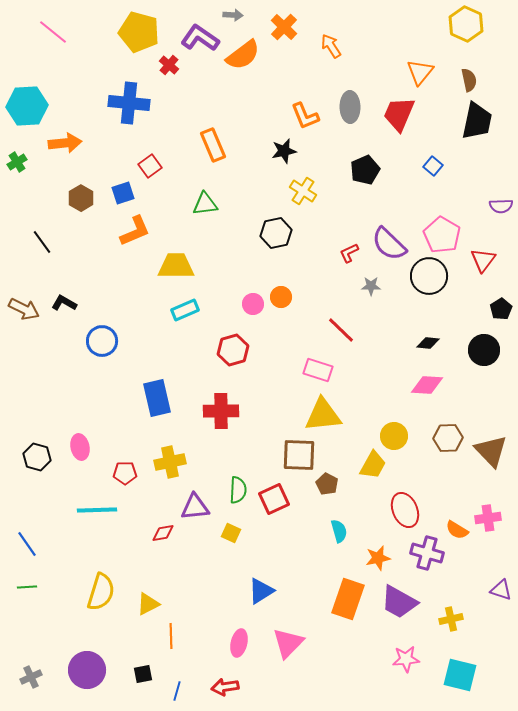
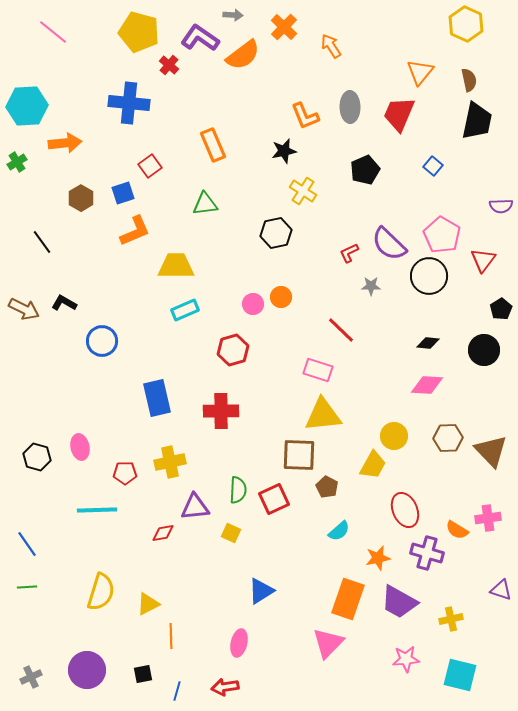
brown pentagon at (327, 484): moved 3 px down
cyan semicircle at (339, 531): rotated 65 degrees clockwise
pink triangle at (288, 643): moved 40 px right
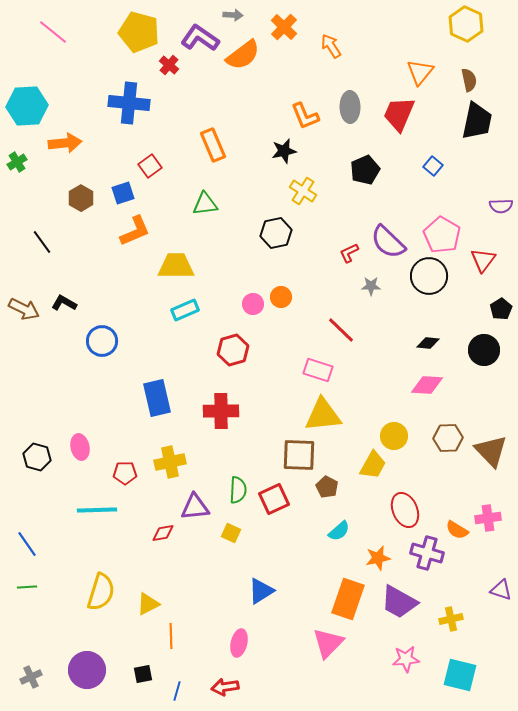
purple semicircle at (389, 244): moved 1 px left, 2 px up
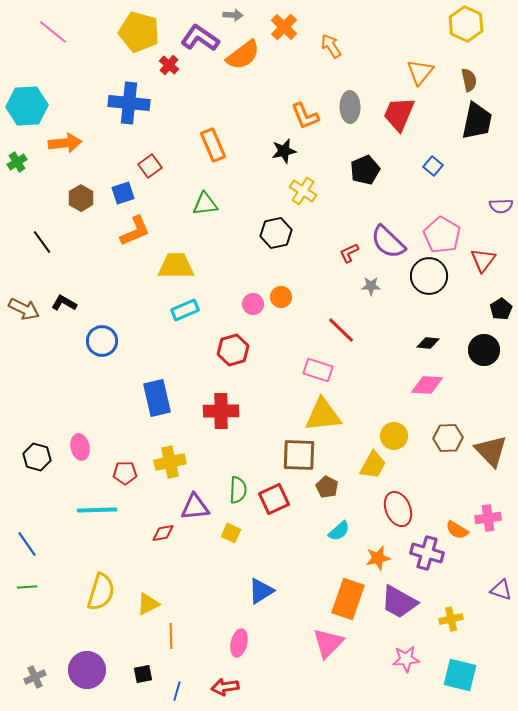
red ellipse at (405, 510): moved 7 px left, 1 px up
gray cross at (31, 677): moved 4 px right
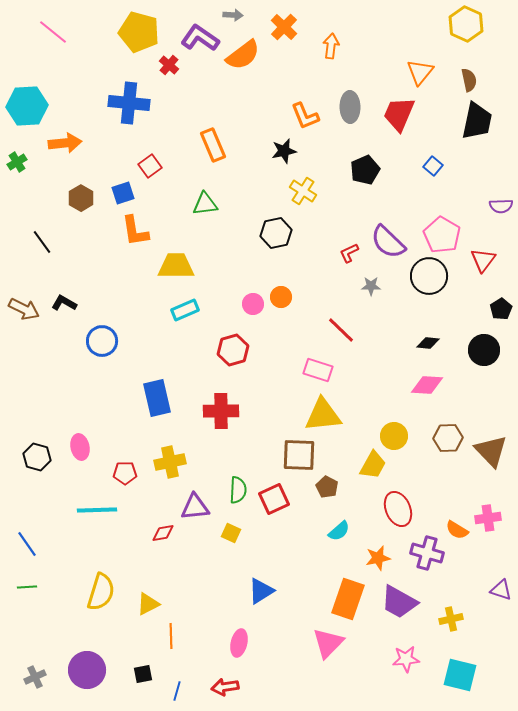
orange arrow at (331, 46): rotated 40 degrees clockwise
orange L-shape at (135, 231): rotated 104 degrees clockwise
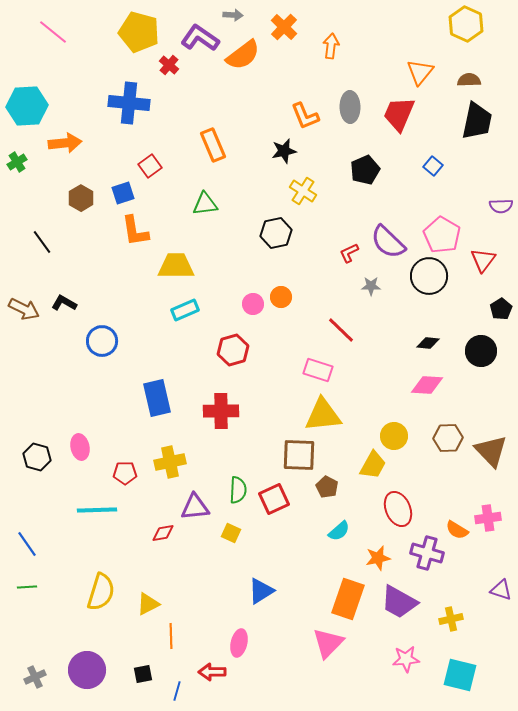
brown semicircle at (469, 80): rotated 80 degrees counterclockwise
black circle at (484, 350): moved 3 px left, 1 px down
red arrow at (225, 687): moved 13 px left, 15 px up; rotated 8 degrees clockwise
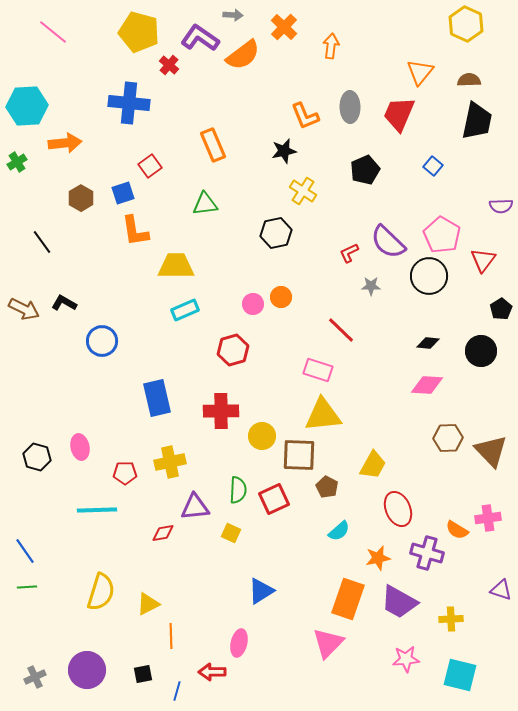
yellow circle at (394, 436): moved 132 px left
blue line at (27, 544): moved 2 px left, 7 px down
yellow cross at (451, 619): rotated 10 degrees clockwise
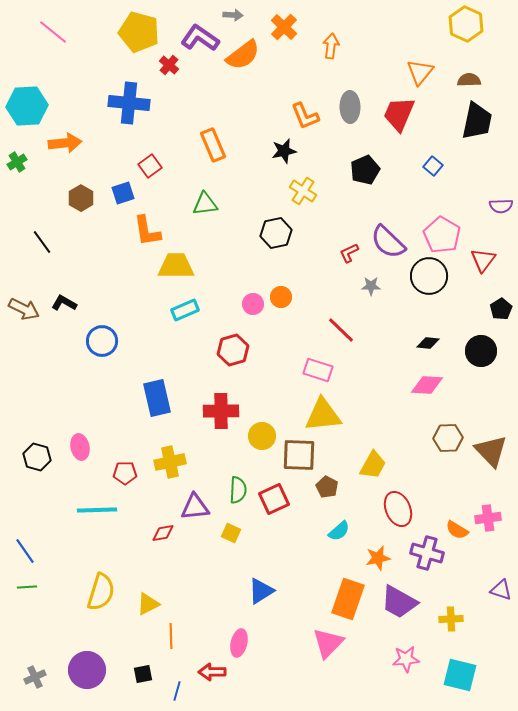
orange L-shape at (135, 231): moved 12 px right
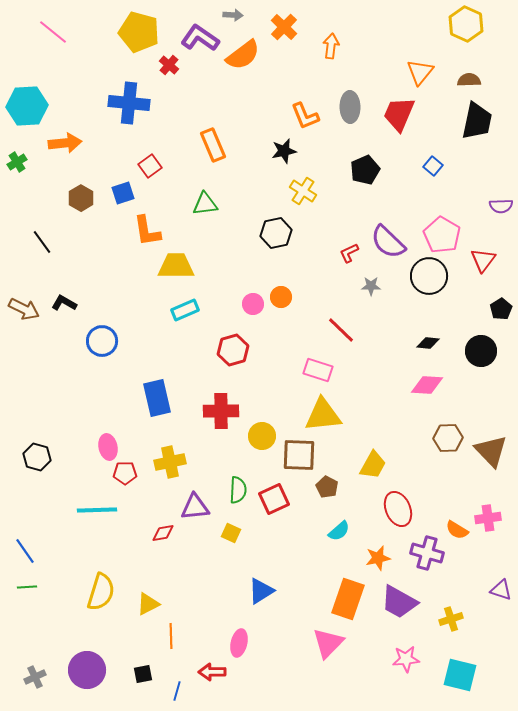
pink ellipse at (80, 447): moved 28 px right
yellow cross at (451, 619): rotated 15 degrees counterclockwise
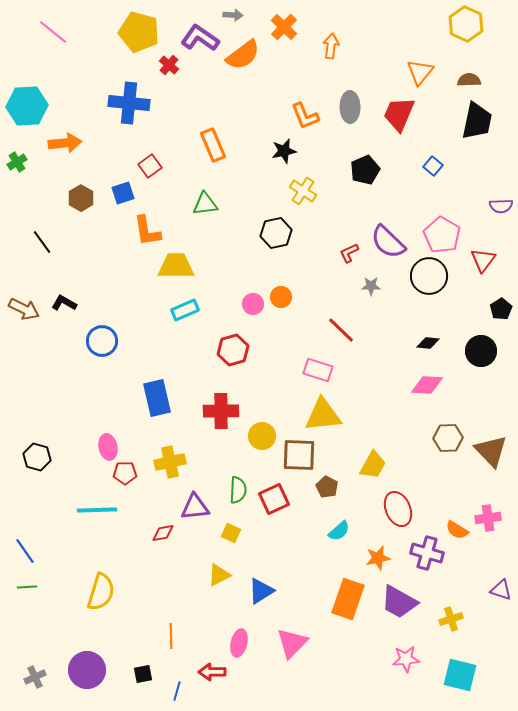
yellow triangle at (148, 604): moved 71 px right, 29 px up
pink triangle at (328, 643): moved 36 px left
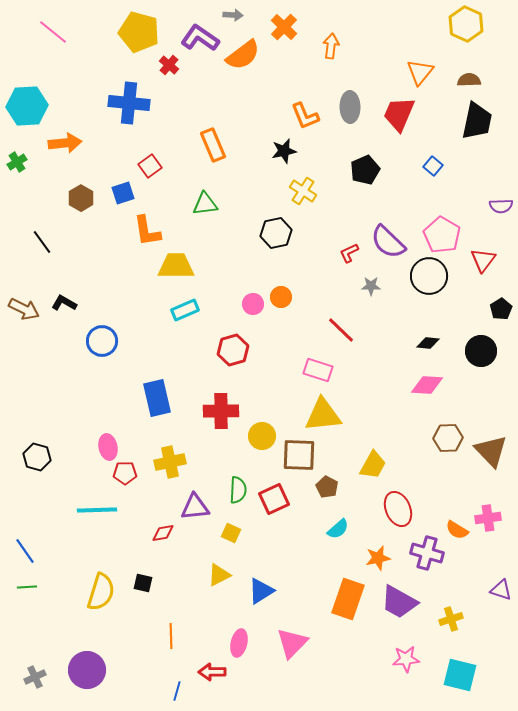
cyan semicircle at (339, 531): moved 1 px left, 2 px up
black square at (143, 674): moved 91 px up; rotated 24 degrees clockwise
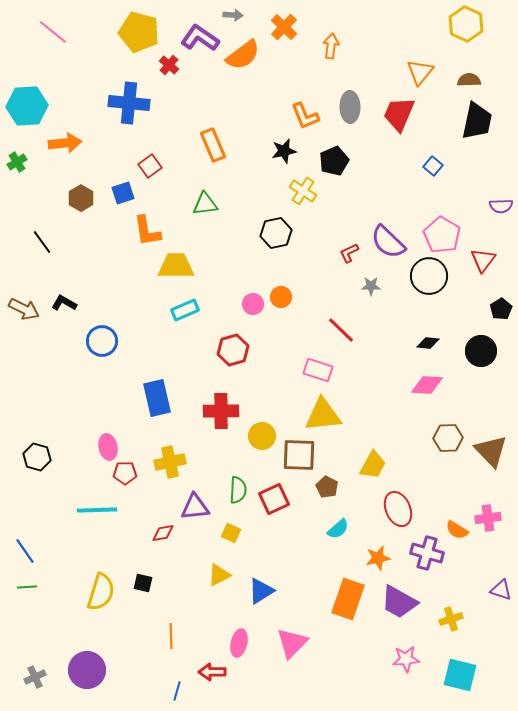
black pentagon at (365, 170): moved 31 px left, 9 px up
